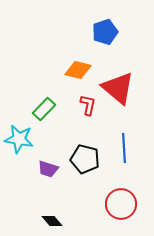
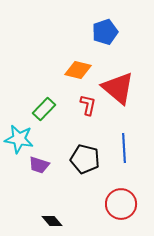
purple trapezoid: moved 9 px left, 4 px up
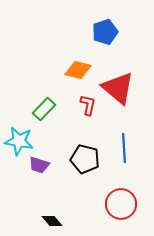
cyan star: moved 2 px down
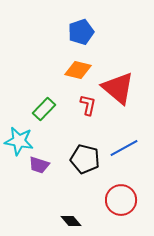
blue pentagon: moved 24 px left
blue line: rotated 64 degrees clockwise
red circle: moved 4 px up
black diamond: moved 19 px right
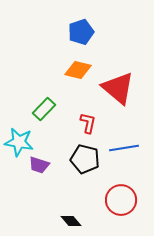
red L-shape: moved 18 px down
cyan star: moved 1 px down
blue line: rotated 20 degrees clockwise
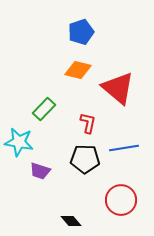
black pentagon: rotated 12 degrees counterclockwise
purple trapezoid: moved 1 px right, 6 px down
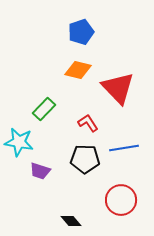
red triangle: rotated 6 degrees clockwise
red L-shape: rotated 45 degrees counterclockwise
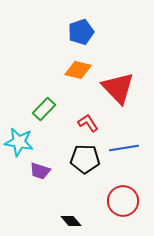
red circle: moved 2 px right, 1 px down
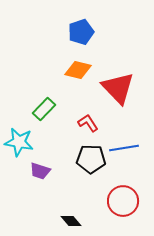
black pentagon: moved 6 px right
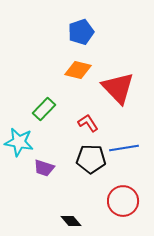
purple trapezoid: moved 4 px right, 3 px up
